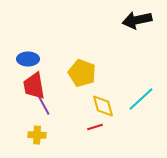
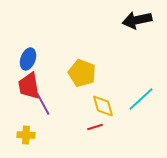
blue ellipse: rotated 70 degrees counterclockwise
red trapezoid: moved 5 px left
yellow cross: moved 11 px left
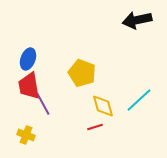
cyan line: moved 2 px left, 1 px down
yellow cross: rotated 18 degrees clockwise
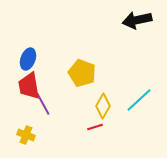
yellow diamond: rotated 45 degrees clockwise
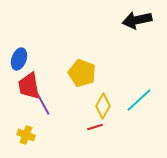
blue ellipse: moved 9 px left
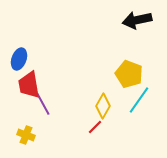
yellow pentagon: moved 47 px right, 1 px down
red trapezoid: moved 1 px up
cyan line: rotated 12 degrees counterclockwise
red line: rotated 28 degrees counterclockwise
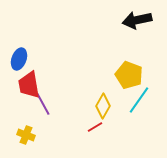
yellow pentagon: moved 1 px down
red line: rotated 14 degrees clockwise
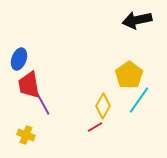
yellow pentagon: rotated 16 degrees clockwise
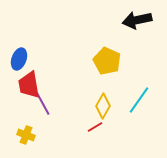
yellow pentagon: moved 22 px left, 14 px up; rotated 12 degrees counterclockwise
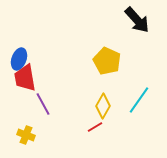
black arrow: rotated 120 degrees counterclockwise
red trapezoid: moved 4 px left, 7 px up
